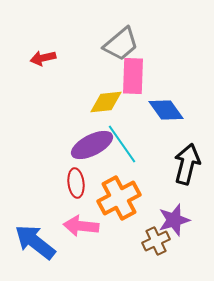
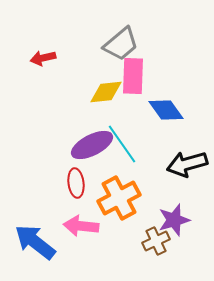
yellow diamond: moved 10 px up
black arrow: rotated 120 degrees counterclockwise
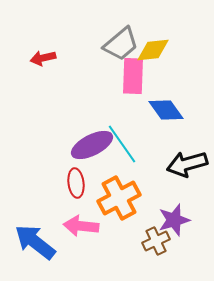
yellow diamond: moved 47 px right, 42 px up
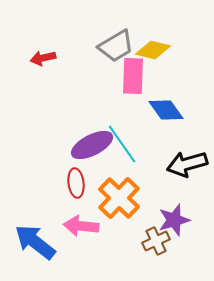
gray trapezoid: moved 5 px left, 2 px down; rotated 9 degrees clockwise
yellow diamond: rotated 20 degrees clockwise
orange cross: rotated 18 degrees counterclockwise
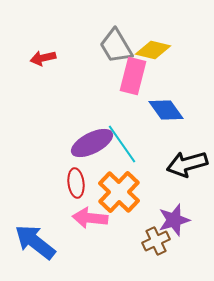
gray trapezoid: rotated 90 degrees clockwise
pink rectangle: rotated 12 degrees clockwise
purple ellipse: moved 2 px up
orange cross: moved 6 px up
pink arrow: moved 9 px right, 8 px up
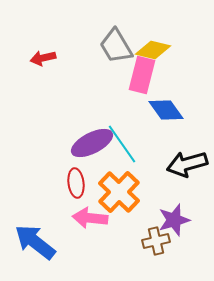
pink rectangle: moved 9 px right, 1 px up
brown cross: rotated 12 degrees clockwise
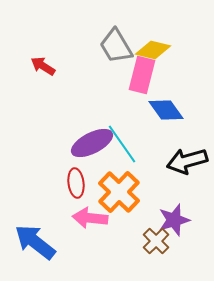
red arrow: moved 8 px down; rotated 45 degrees clockwise
black arrow: moved 3 px up
brown cross: rotated 32 degrees counterclockwise
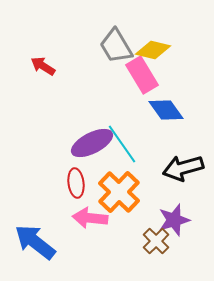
pink rectangle: rotated 45 degrees counterclockwise
black arrow: moved 4 px left, 7 px down
